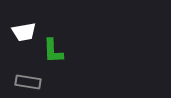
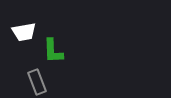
gray rectangle: moved 9 px right; rotated 60 degrees clockwise
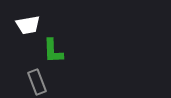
white trapezoid: moved 4 px right, 7 px up
